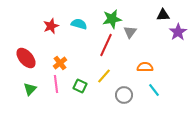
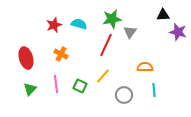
red star: moved 3 px right, 1 px up
purple star: rotated 24 degrees counterclockwise
red ellipse: rotated 25 degrees clockwise
orange cross: moved 1 px right, 9 px up; rotated 24 degrees counterclockwise
yellow line: moved 1 px left
cyan line: rotated 32 degrees clockwise
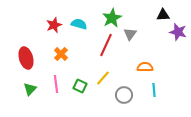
green star: moved 1 px up; rotated 18 degrees counterclockwise
gray triangle: moved 2 px down
orange cross: rotated 16 degrees clockwise
yellow line: moved 2 px down
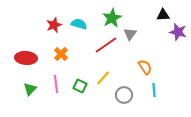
red line: rotated 30 degrees clockwise
red ellipse: rotated 70 degrees counterclockwise
orange semicircle: rotated 56 degrees clockwise
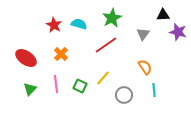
red star: rotated 21 degrees counterclockwise
gray triangle: moved 13 px right
red ellipse: rotated 30 degrees clockwise
